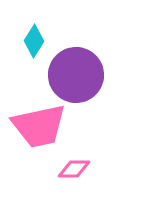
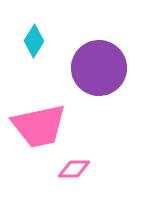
purple circle: moved 23 px right, 7 px up
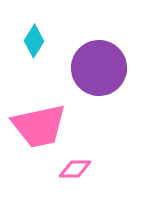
pink diamond: moved 1 px right
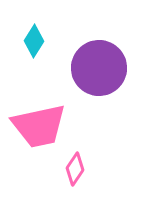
pink diamond: rotated 56 degrees counterclockwise
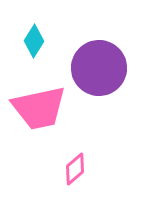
pink trapezoid: moved 18 px up
pink diamond: rotated 16 degrees clockwise
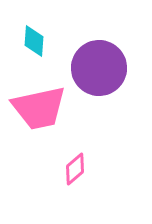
cyan diamond: rotated 28 degrees counterclockwise
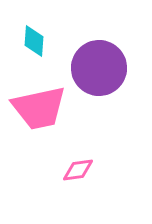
pink diamond: moved 3 px right, 1 px down; rotated 32 degrees clockwise
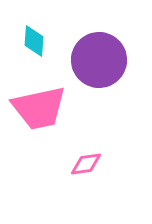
purple circle: moved 8 px up
pink diamond: moved 8 px right, 6 px up
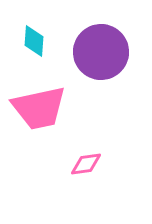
purple circle: moved 2 px right, 8 px up
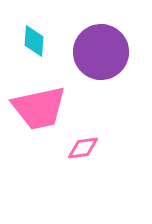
pink diamond: moved 3 px left, 16 px up
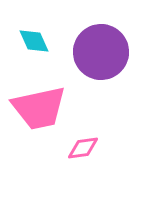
cyan diamond: rotated 28 degrees counterclockwise
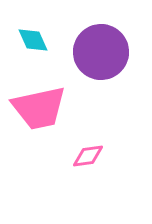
cyan diamond: moved 1 px left, 1 px up
pink diamond: moved 5 px right, 8 px down
